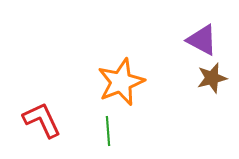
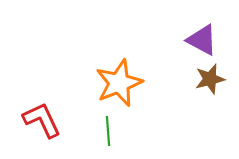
brown star: moved 2 px left, 1 px down
orange star: moved 2 px left, 1 px down
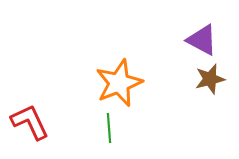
red L-shape: moved 12 px left, 2 px down
green line: moved 1 px right, 3 px up
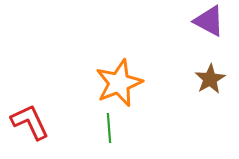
purple triangle: moved 7 px right, 19 px up
brown star: rotated 16 degrees counterclockwise
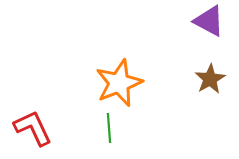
red L-shape: moved 3 px right, 6 px down
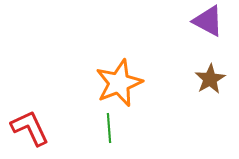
purple triangle: moved 1 px left
red L-shape: moved 3 px left
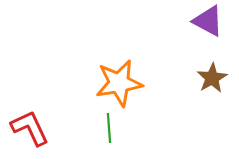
brown star: moved 2 px right, 1 px up
orange star: rotated 12 degrees clockwise
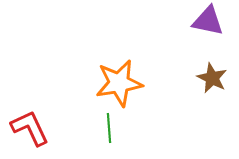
purple triangle: rotated 16 degrees counterclockwise
brown star: rotated 16 degrees counterclockwise
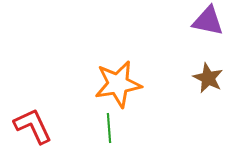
brown star: moved 4 px left
orange star: moved 1 px left, 1 px down
red L-shape: moved 3 px right, 2 px up
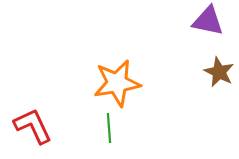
brown star: moved 11 px right, 6 px up
orange star: moved 1 px left, 1 px up
